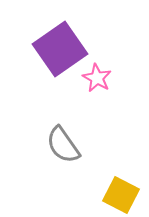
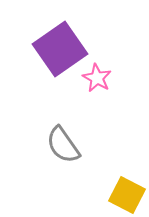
yellow square: moved 6 px right
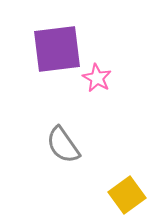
purple square: moved 3 px left; rotated 28 degrees clockwise
yellow square: rotated 27 degrees clockwise
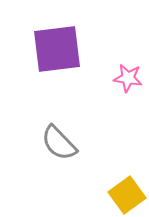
pink star: moved 31 px right; rotated 20 degrees counterclockwise
gray semicircle: moved 4 px left, 2 px up; rotated 9 degrees counterclockwise
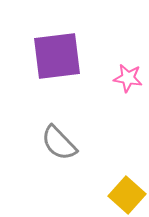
purple square: moved 7 px down
yellow square: rotated 12 degrees counterclockwise
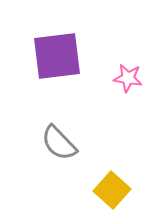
yellow square: moved 15 px left, 5 px up
